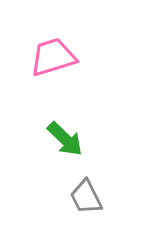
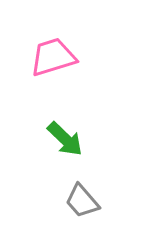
gray trapezoid: moved 4 px left, 4 px down; rotated 15 degrees counterclockwise
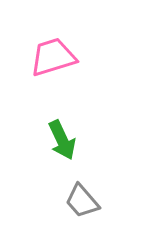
green arrow: moved 3 px left, 1 px down; rotated 21 degrees clockwise
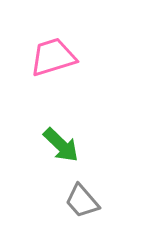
green arrow: moved 1 px left, 5 px down; rotated 21 degrees counterclockwise
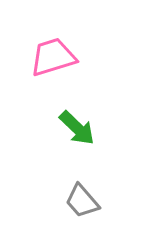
green arrow: moved 16 px right, 17 px up
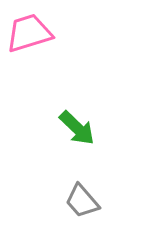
pink trapezoid: moved 24 px left, 24 px up
